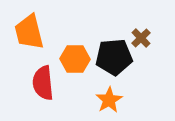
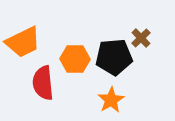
orange trapezoid: moved 6 px left, 10 px down; rotated 102 degrees counterclockwise
orange star: moved 2 px right
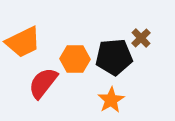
red semicircle: rotated 44 degrees clockwise
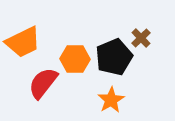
black pentagon: rotated 18 degrees counterclockwise
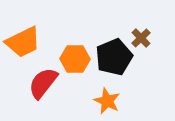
orange star: moved 4 px left, 1 px down; rotated 16 degrees counterclockwise
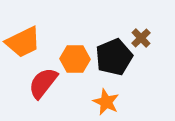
orange star: moved 1 px left, 1 px down
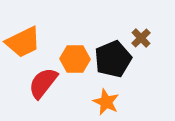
black pentagon: moved 1 px left, 2 px down
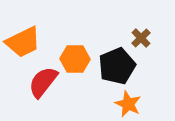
black pentagon: moved 4 px right, 7 px down
red semicircle: moved 1 px up
orange star: moved 22 px right, 2 px down
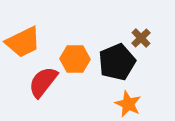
black pentagon: moved 4 px up
